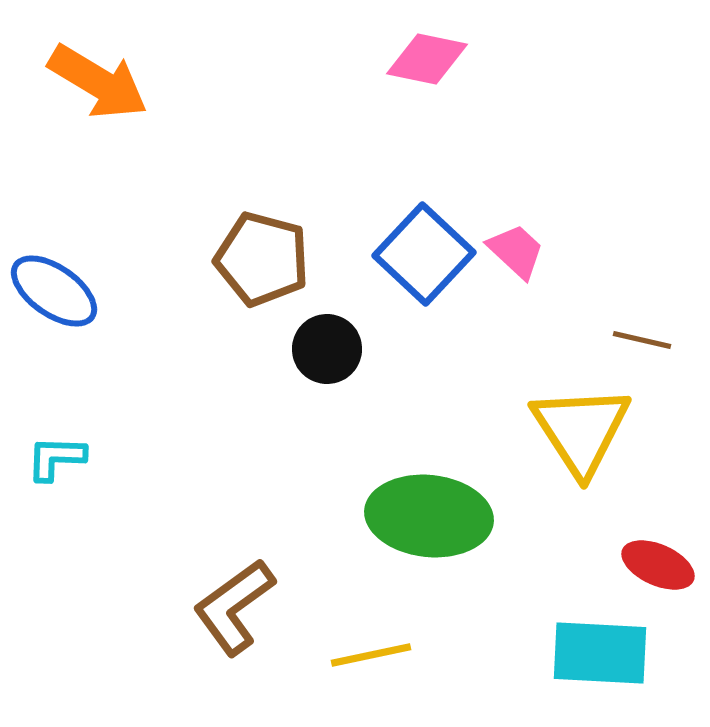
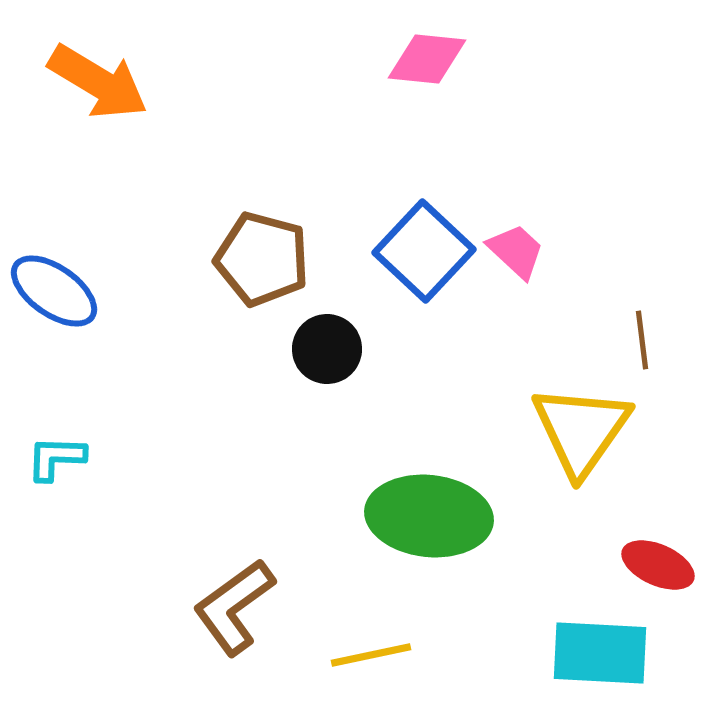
pink diamond: rotated 6 degrees counterclockwise
blue square: moved 3 px up
brown line: rotated 70 degrees clockwise
yellow triangle: rotated 8 degrees clockwise
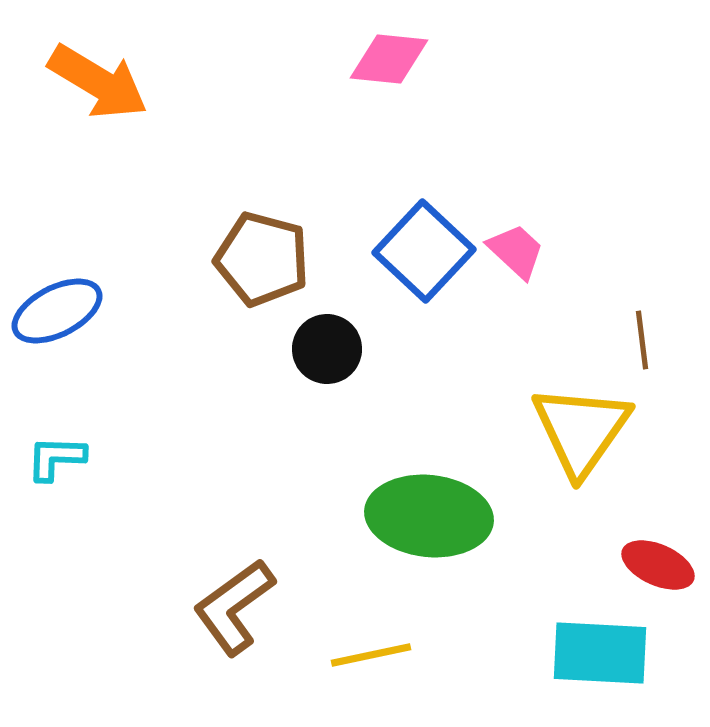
pink diamond: moved 38 px left
blue ellipse: moved 3 px right, 20 px down; rotated 62 degrees counterclockwise
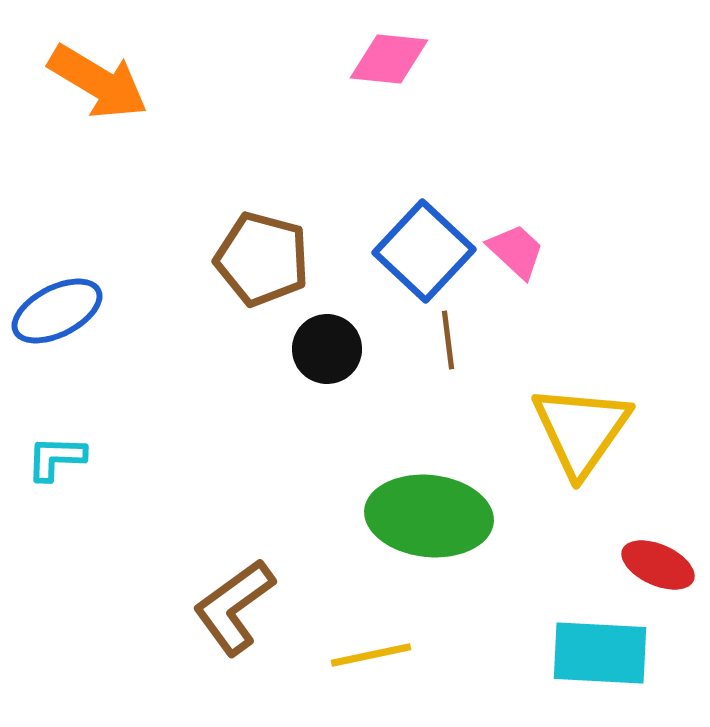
brown line: moved 194 px left
